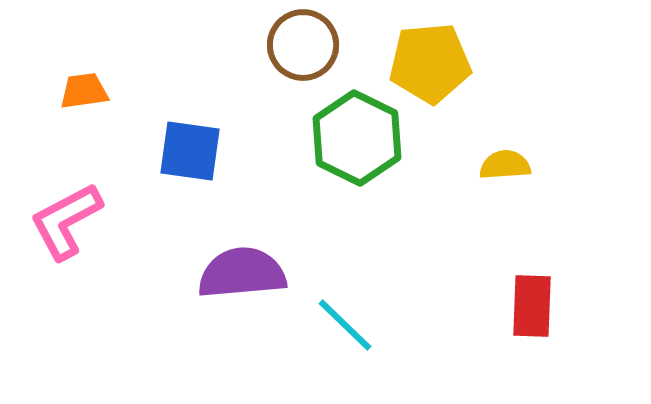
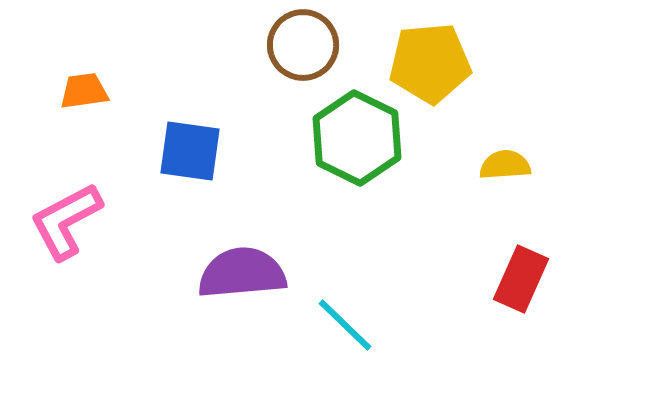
red rectangle: moved 11 px left, 27 px up; rotated 22 degrees clockwise
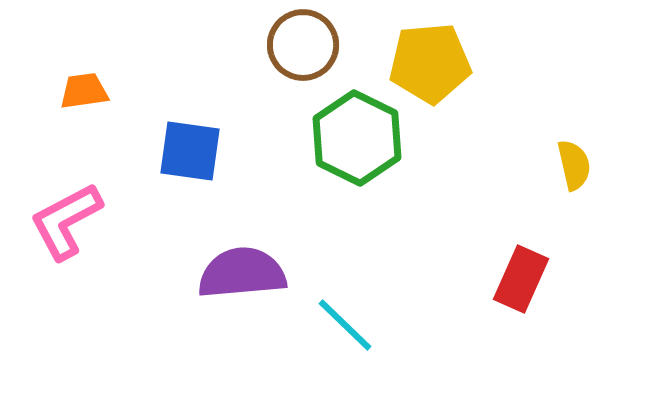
yellow semicircle: moved 69 px right; rotated 81 degrees clockwise
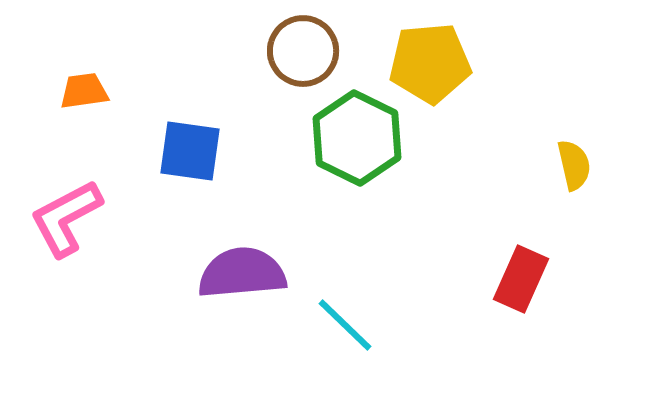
brown circle: moved 6 px down
pink L-shape: moved 3 px up
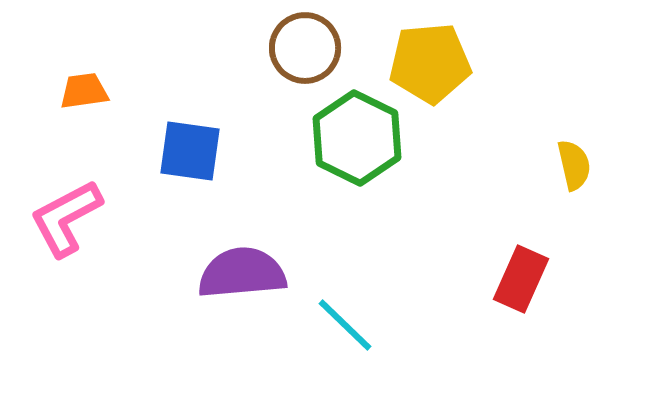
brown circle: moved 2 px right, 3 px up
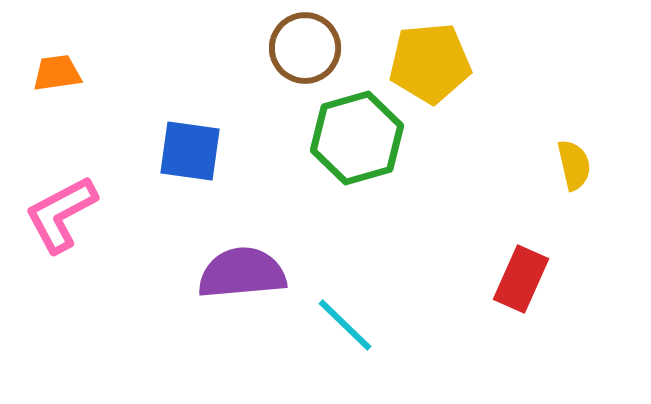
orange trapezoid: moved 27 px left, 18 px up
green hexagon: rotated 18 degrees clockwise
pink L-shape: moved 5 px left, 4 px up
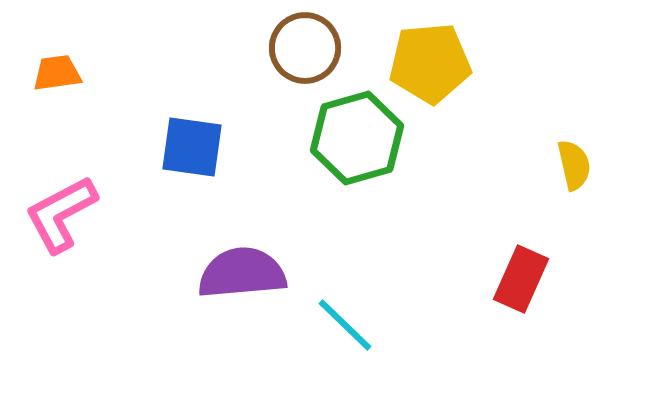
blue square: moved 2 px right, 4 px up
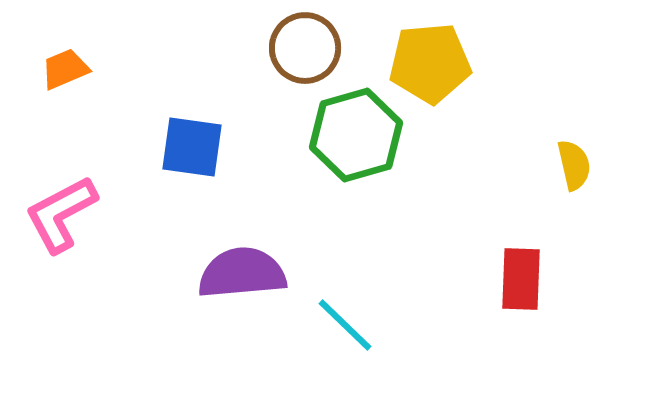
orange trapezoid: moved 8 px right, 4 px up; rotated 15 degrees counterclockwise
green hexagon: moved 1 px left, 3 px up
red rectangle: rotated 22 degrees counterclockwise
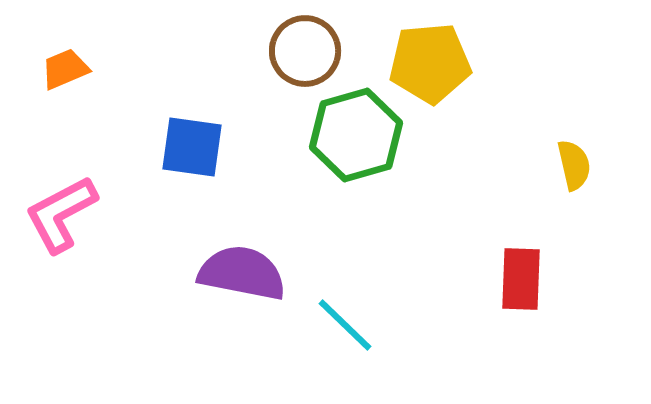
brown circle: moved 3 px down
purple semicircle: rotated 16 degrees clockwise
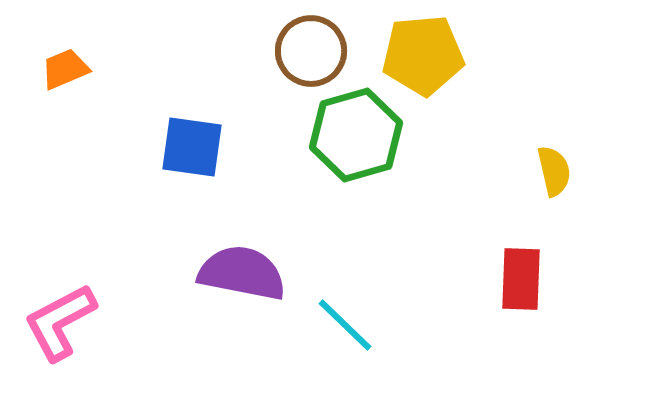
brown circle: moved 6 px right
yellow pentagon: moved 7 px left, 8 px up
yellow semicircle: moved 20 px left, 6 px down
pink L-shape: moved 1 px left, 108 px down
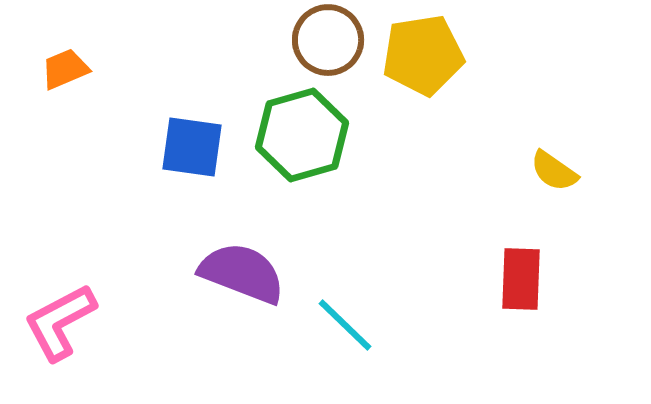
brown circle: moved 17 px right, 11 px up
yellow pentagon: rotated 4 degrees counterclockwise
green hexagon: moved 54 px left
yellow semicircle: rotated 138 degrees clockwise
purple semicircle: rotated 10 degrees clockwise
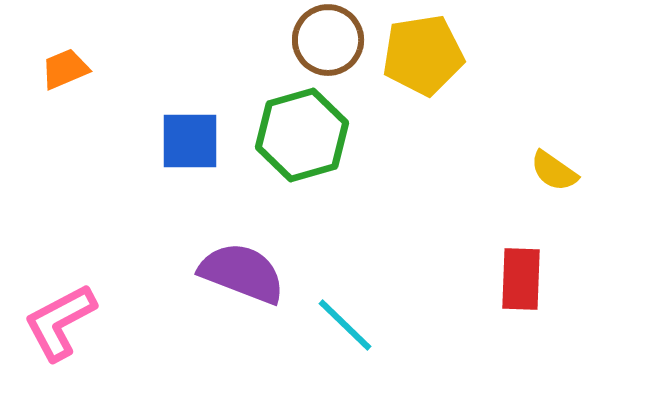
blue square: moved 2 px left, 6 px up; rotated 8 degrees counterclockwise
